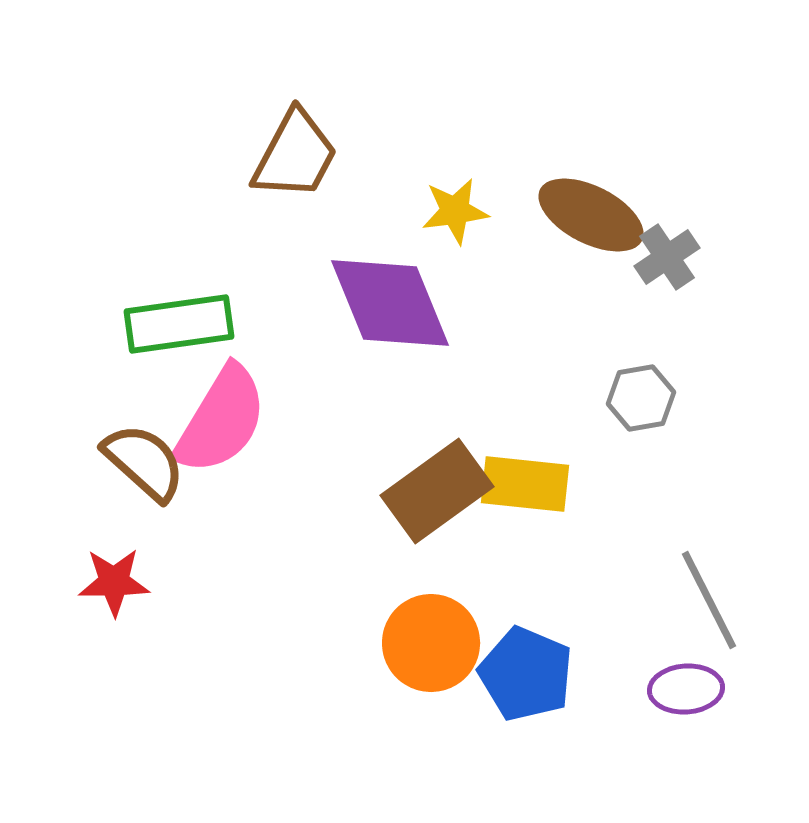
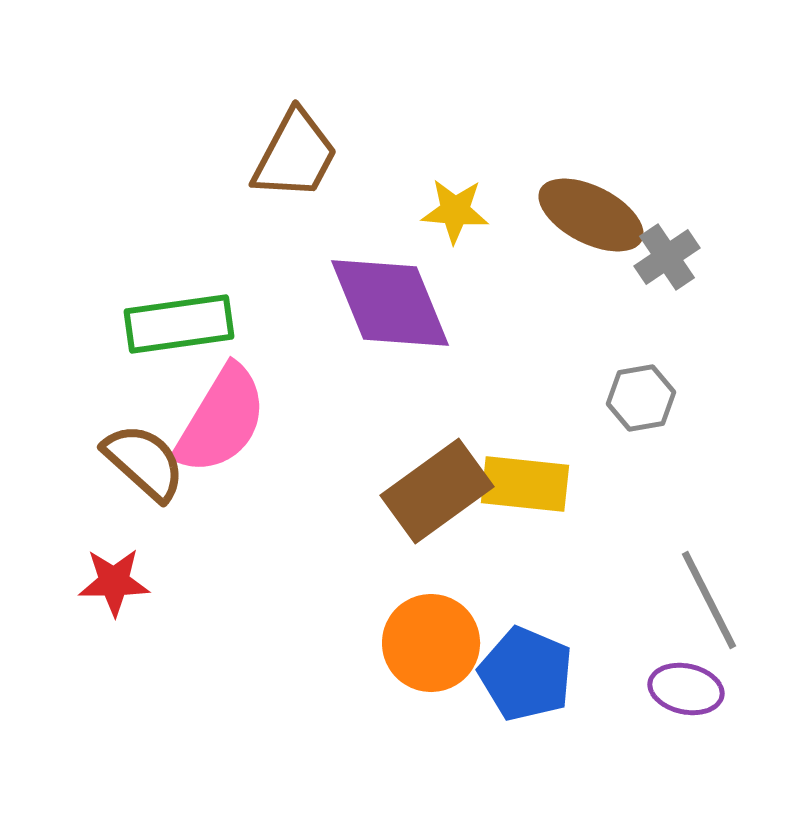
yellow star: rotated 12 degrees clockwise
purple ellipse: rotated 16 degrees clockwise
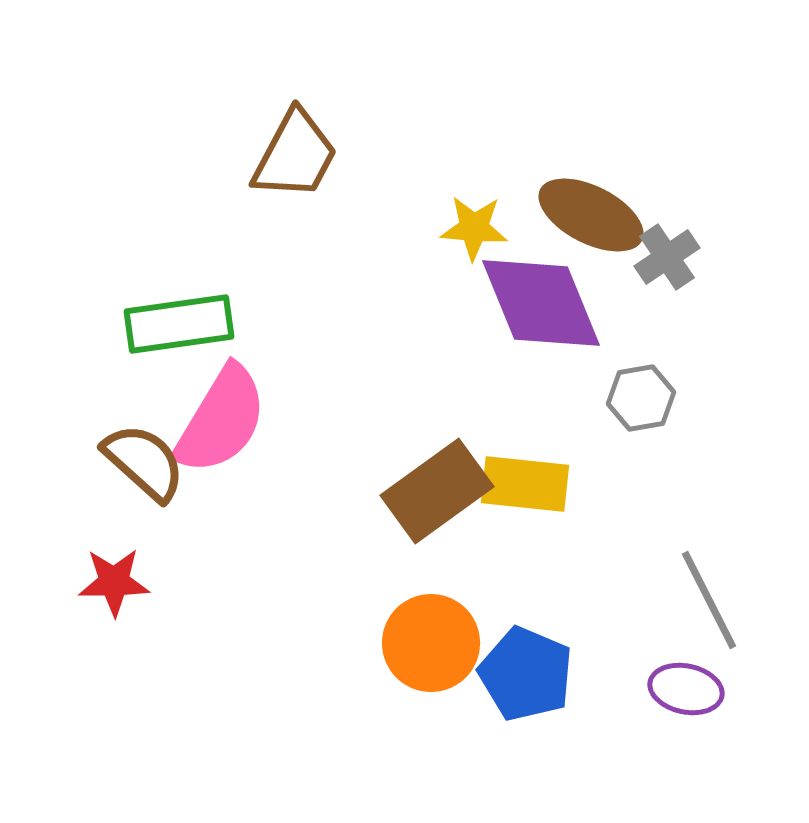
yellow star: moved 19 px right, 17 px down
purple diamond: moved 151 px right
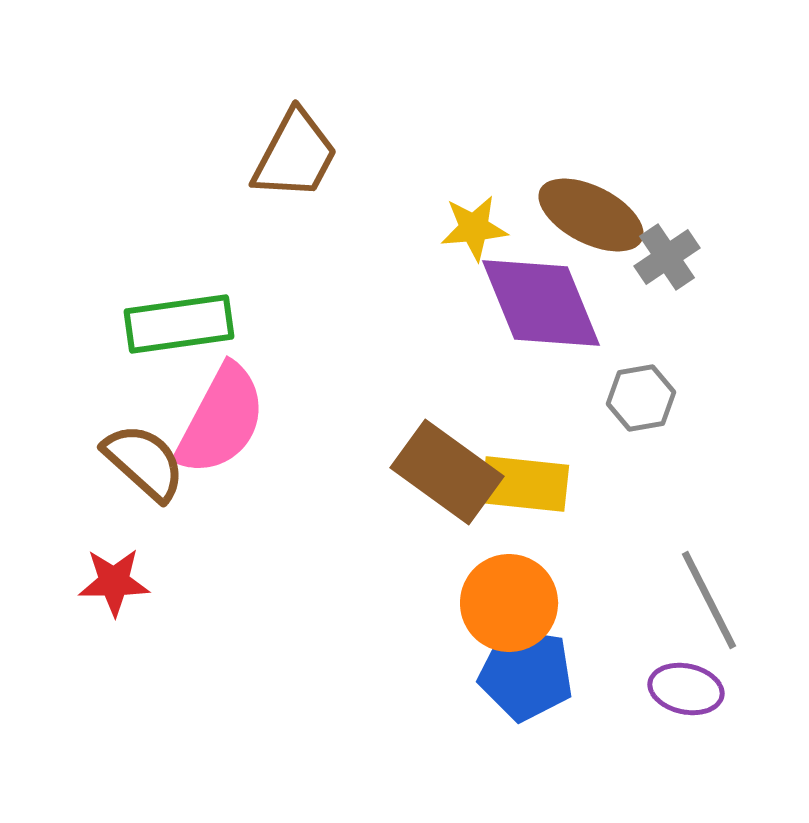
yellow star: rotated 10 degrees counterclockwise
pink semicircle: rotated 3 degrees counterclockwise
brown rectangle: moved 10 px right, 19 px up; rotated 72 degrees clockwise
orange circle: moved 78 px right, 40 px up
blue pentagon: rotated 14 degrees counterclockwise
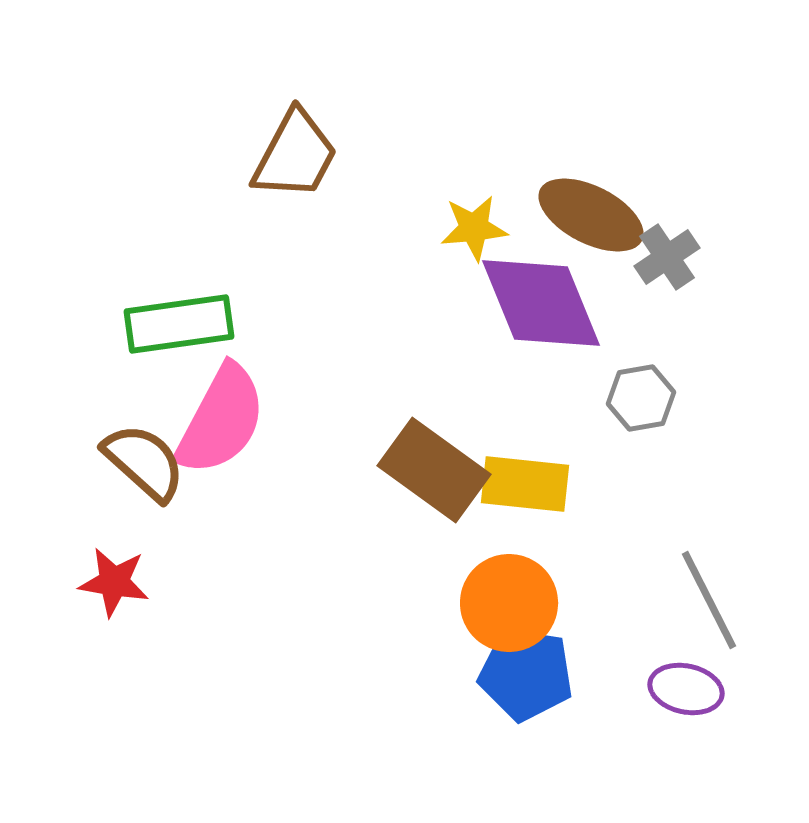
brown rectangle: moved 13 px left, 2 px up
red star: rotated 10 degrees clockwise
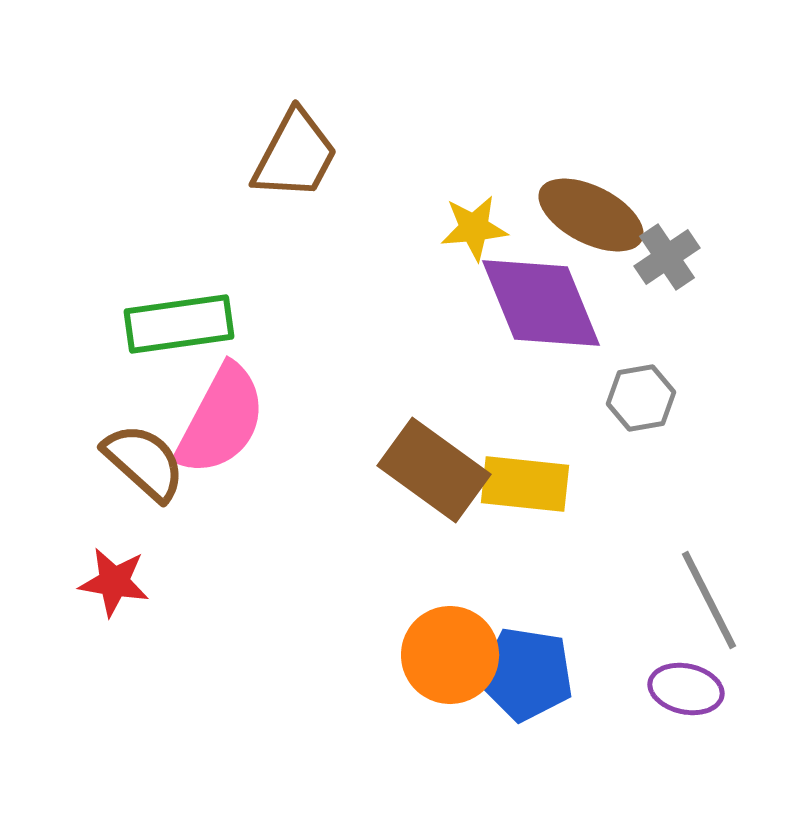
orange circle: moved 59 px left, 52 px down
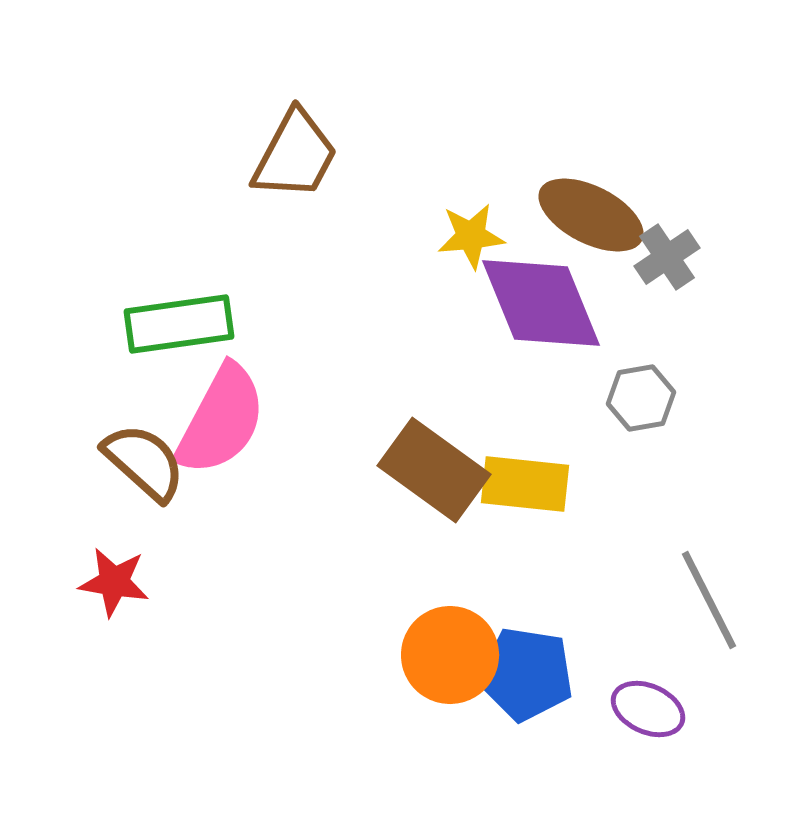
yellow star: moved 3 px left, 8 px down
purple ellipse: moved 38 px left, 20 px down; rotated 12 degrees clockwise
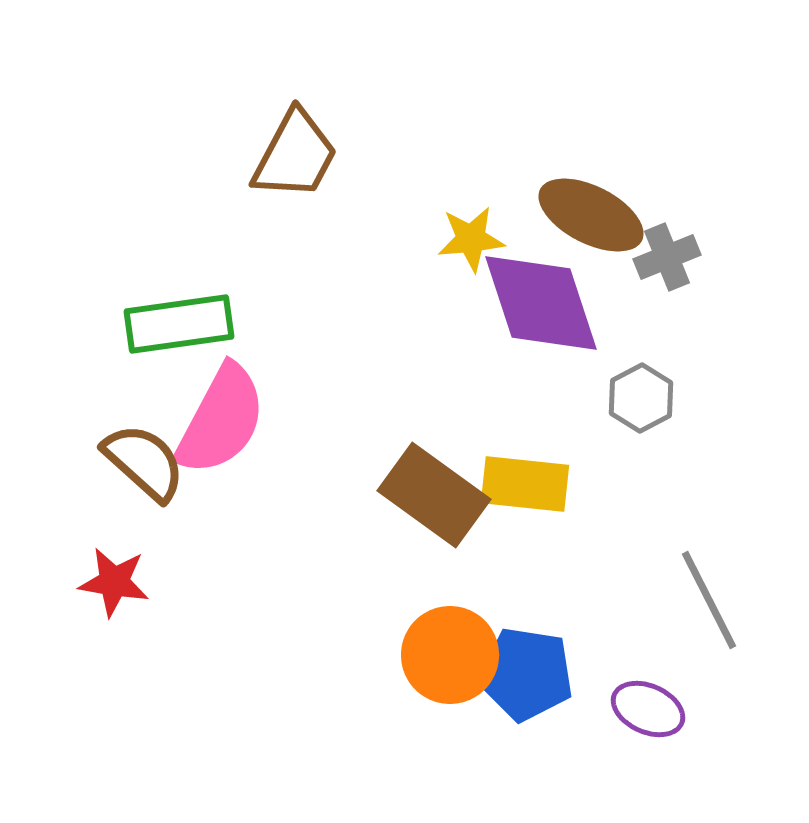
yellow star: moved 3 px down
gray cross: rotated 12 degrees clockwise
purple diamond: rotated 4 degrees clockwise
gray hexagon: rotated 18 degrees counterclockwise
brown rectangle: moved 25 px down
